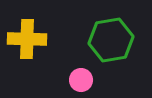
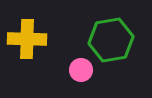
pink circle: moved 10 px up
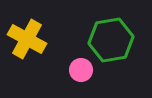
yellow cross: rotated 27 degrees clockwise
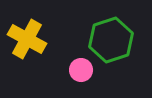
green hexagon: rotated 9 degrees counterclockwise
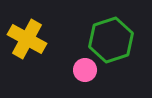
pink circle: moved 4 px right
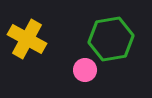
green hexagon: moved 1 px up; rotated 9 degrees clockwise
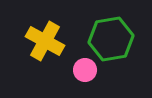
yellow cross: moved 18 px right, 2 px down
